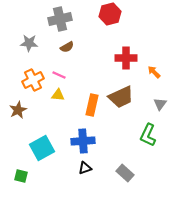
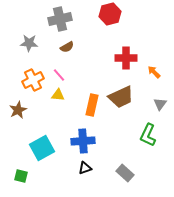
pink line: rotated 24 degrees clockwise
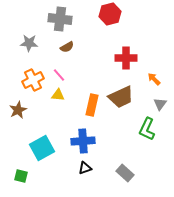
gray cross: rotated 20 degrees clockwise
orange arrow: moved 7 px down
green L-shape: moved 1 px left, 6 px up
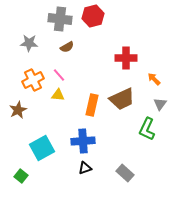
red hexagon: moved 17 px left, 2 px down
brown trapezoid: moved 1 px right, 2 px down
green square: rotated 24 degrees clockwise
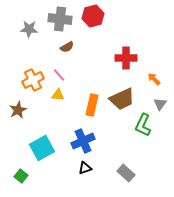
gray star: moved 14 px up
green L-shape: moved 4 px left, 4 px up
blue cross: rotated 20 degrees counterclockwise
gray rectangle: moved 1 px right
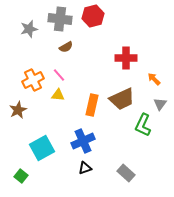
gray star: rotated 18 degrees counterclockwise
brown semicircle: moved 1 px left
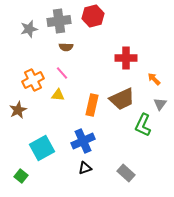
gray cross: moved 1 px left, 2 px down; rotated 15 degrees counterclockwise
brown semicircle: rotated 32 degrees clockwise
pink line: moved 3 px right, 2 px up
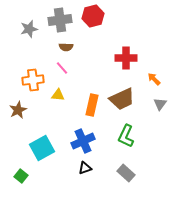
gray cross: moved 1 px right, 1 px up
pink line: moved 5 px up
orange cross: rotated 20 degrees clockwise
green L-shape: moved 17 px left, 11 px down
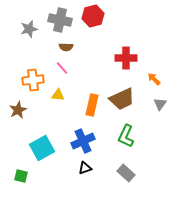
gray cross: rotated 20 degrees clockwise
green square: rotated 24 degrees counterclockwise
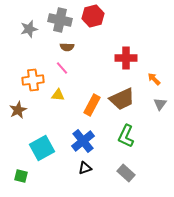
brown semicircle: moved 1 px right
orange rectangle: rotated 15 degrees clockwise
blue cross: rotated 15 degrees counterclockwise
